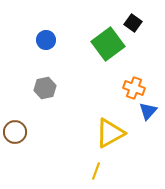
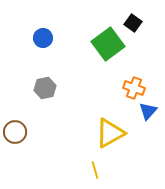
blue circle: moved 3 px left, 2 px up
yellow line: moved 1 px left, 1 px up; rotated 36 degrees counterclockwise
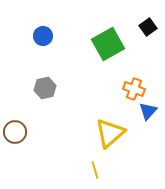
black square: moved 15 px right, 4 px down; rotated 18 degrees clockwise
blue circle: moved 2 px up
green square: rotated 8 degrees clockwise
orange cross: moved 1 px down
yellow triangle: rotated 12 degrees counterclockwise
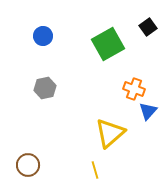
brown circle: moved 13 px right, 33 px down
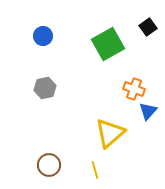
brown circle: moved 21 px right
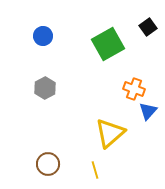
gray hexagon: rotated 15 degrees counterclockwise
brown circle: moved 1 px left, 1 px up
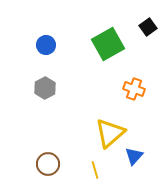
blue circle: moved 3 px right, 9 px down
blue triangle: moved 14 px left, 45 px down
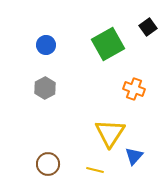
yellow triangle: rotated 16 degrees counterclockwise
yellow line: rotated 60 degrees counterclockwise
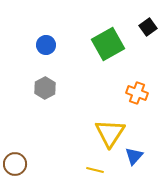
orange cross: moved 3 px right, 4 px down
brown circle: moved 33 px left
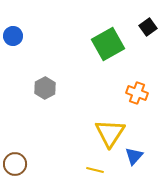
blue circle: moved 33 px left, 9 px up
